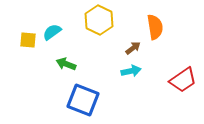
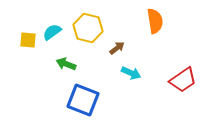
yellow hexagon: moved 11 px left, 8 px down; rotated 12 degrees counterclockwise
orange semicircle: moved 6 px up
brown arrow: moved 16 px left
cyan arrow: moved 2 px down; rotated 36 degrees clockwise
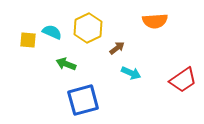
orange semicircle: rotated 95 degrees clockwise
yellow hexagon: rotated 20 degrees clockwise
cyan semicircle: rotated 60 degrees clockwise
blue square: rotated 36 degrees counterclockwise
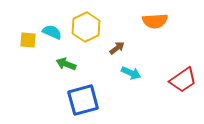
yellow hexagon: moved 2 px left, 1 px up
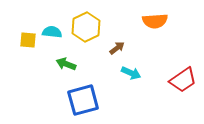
cyan semicircle: rotated 18 degrees counterclockwise
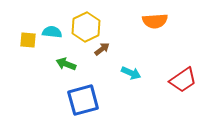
brown arrow: moved 15 px left, 1 px down
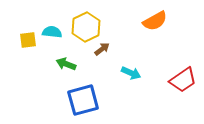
orange semicircle: rotated 25 degrees counterclockwise
yellow square: rotated 12 degrees counterclockwise
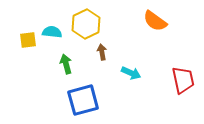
orange semicircle: rotated 65 degrees clockwise
yellow hexagon: moved 3 px up
brown arrow: moved 3 px down; rotated 63 degrees counterclockwise
green arrow: rotated 54 degrees clockwise
red trapezoid: rotated 68 degrees counterclockwise
